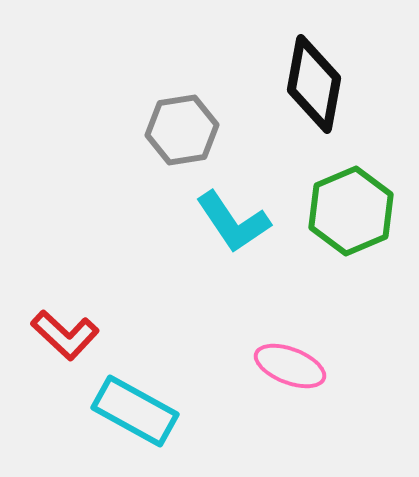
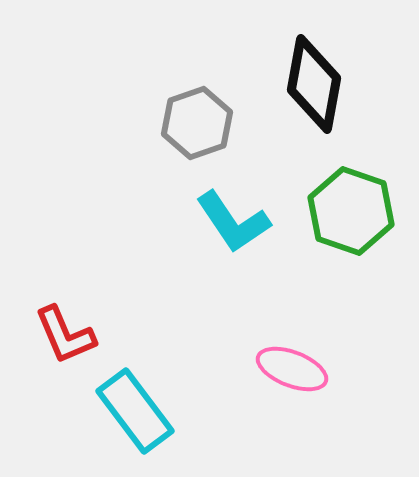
gray hexagon: moved 15 px right, 7 px up; rotated 10 degrees counterclockwise
green hexagon: rotated 18 degrees counterclockwise
red L-shape: rotated 24 degrees clockwise
pink ellipse: moved 2 px right, 3 px down
cyan rectangle: rotated 24 degrees clockwise
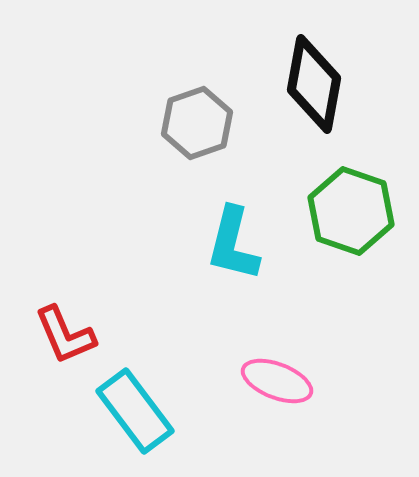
cyan L-shape: moved 22 px down; rotated 48 degrees clockwise
pink ellipse: moved 15 px left, 12 px down
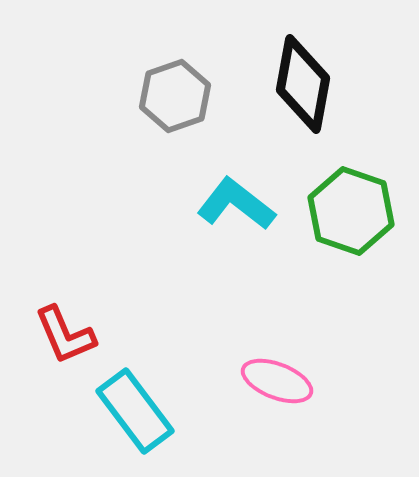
black diamond: moved 11 px left
gray hexagon: moved 22 px left, 27 px up
cyan L-shape: moved 3 px right, 40 px up; rotated 114 degrees clockwise
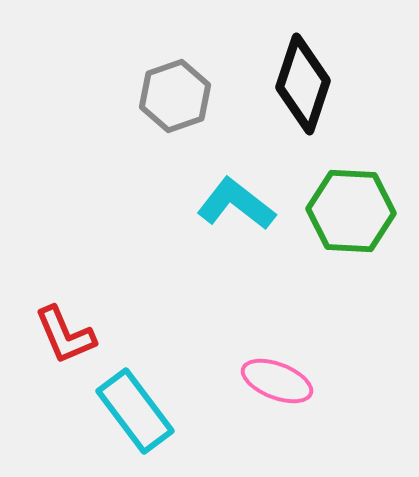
black diamond: rotated 8 degrees clockwise
green hexagon: rotated 16 degrees counterclockwise
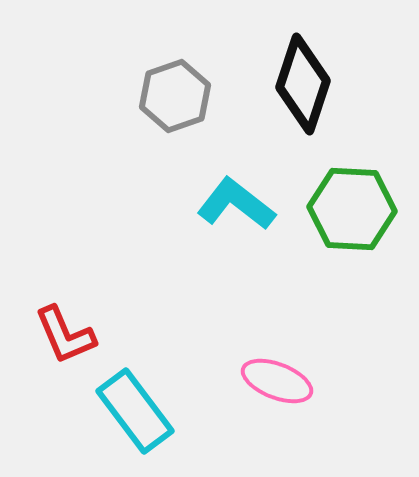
green hexagon: moved 1 px right, 2 px up
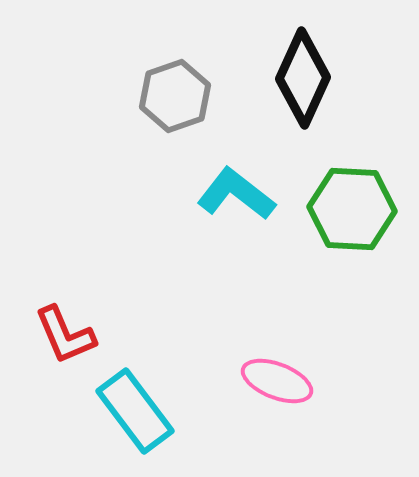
black diamond: moved 6 px up; rotated 6 degrees clockwise
cyan L-shape: moved 10 px up
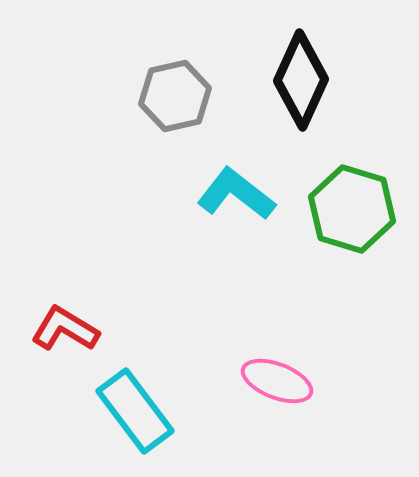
black diamond: moved 2 px left, 2 px down
gray hexagon: rotated 6 degrees clockwise
green hexagon: rotated 14 degrees clockwise
red L-shape: moved 6 px up; rotated 144 degrees clockwise
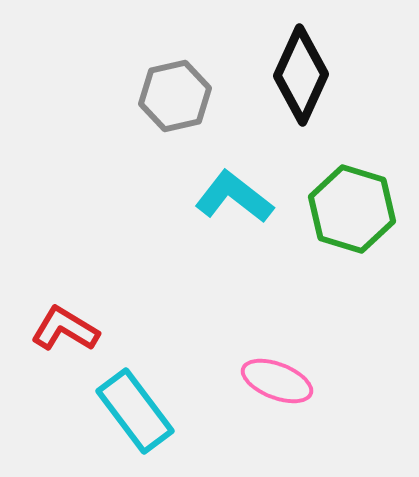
black diamond: moved 5 px up
cyan L-shape: moved 2 px left, 3 px down
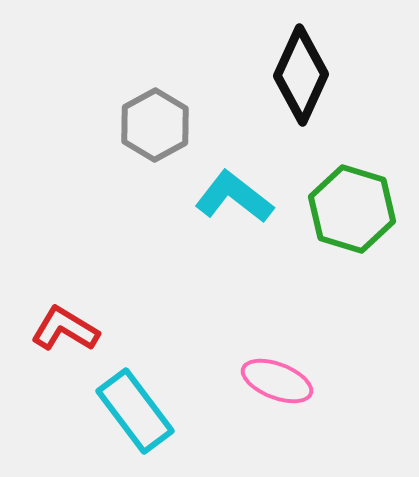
gray hexagon: moved 20 px left, 29 px down; rotated 16 degrees counterclockwise
